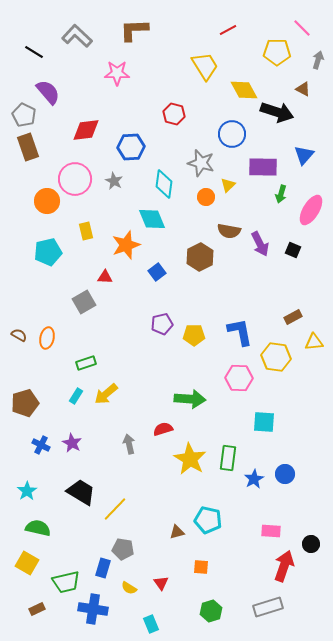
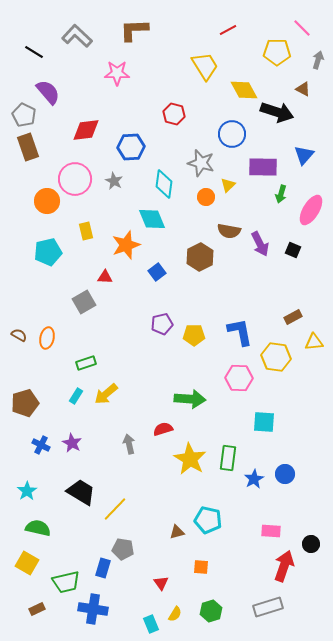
yellow semicircle at (129, 588): moved 46 px right, 26 px down; rotated 91 degrees counterclockwise
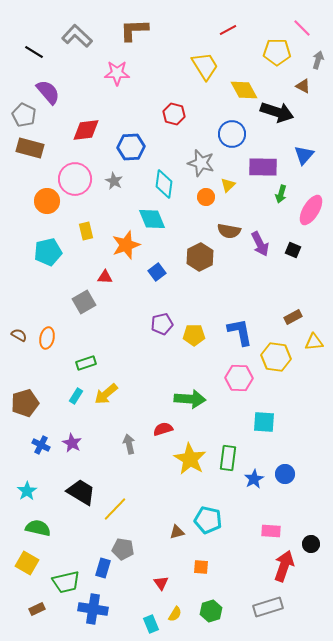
brown triangle at (303, 89): moved 3 px up
brown rectangle at (28, 147): moved 2 px right, 1 px down; rotated 56 degrees counterclockwise
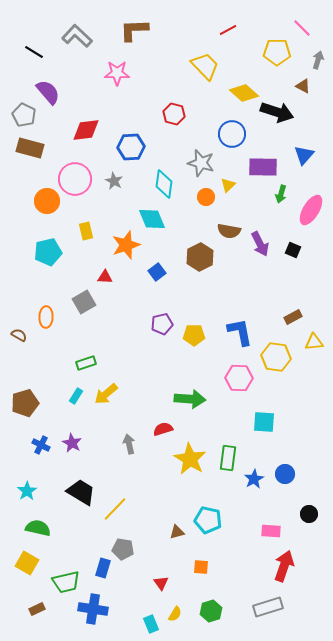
yellow trapezoid at (205, 66): rotated 12 degrees counterclockwise
yellow diamond at (244, 90): moved 3 px down; rotated 20 degrees counterclockwise
orange ellipse at (47, 338): moved 1 px left, 21 px up; rotated 10 degrees counterclockwise
black circle at (311, 544): moved 2 px left, 30 px up
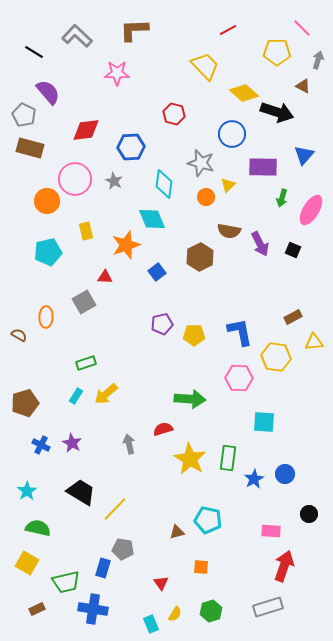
green arrow at (281, 194): moved 1 px right, 4 px down
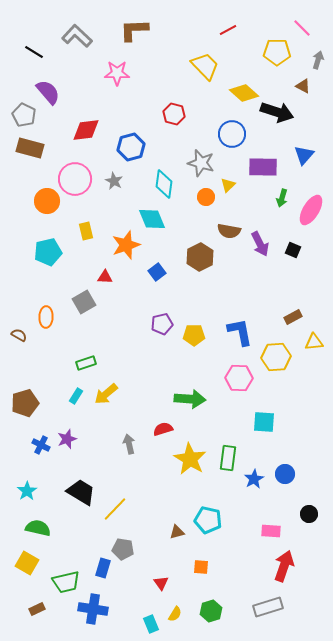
blue hexagon at (131, 147): rotated 12 degrees counterclockwise
yellow hexagon at (276, 357): rotated 12 degrees counterclockwise
purple star at (72, 443): moved 5 px left, 4 px up; rotated 24 degrees clockwise
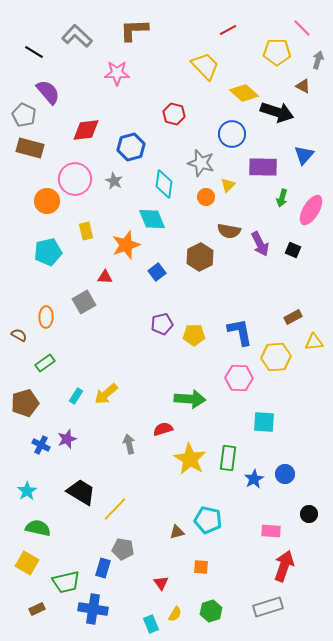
green rectangle at (86, 363): moved 41 px left; rotated 18 degrees counterclockwise
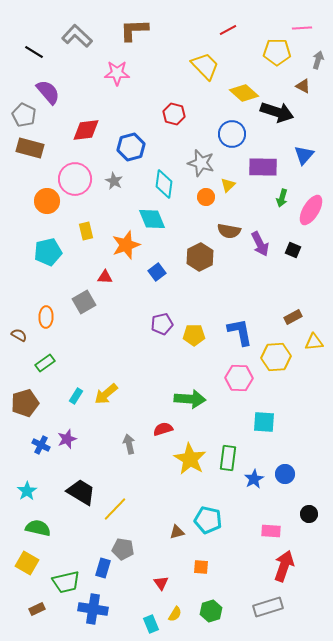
pink line at (302, 28): rotated 48 degrees counterclockwise
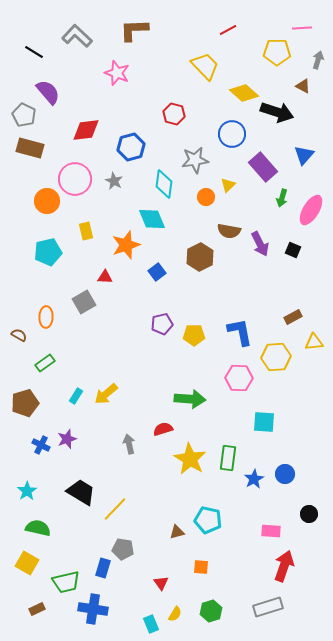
pink star at (117, 73): rotated 20 degrees clockwise
gray star at (201, 163): moved 6 px left, 3 px up; rotated 24 degrees counterclockwise
purple rectangle at (263, 167): rotated 48 degrees clockwise
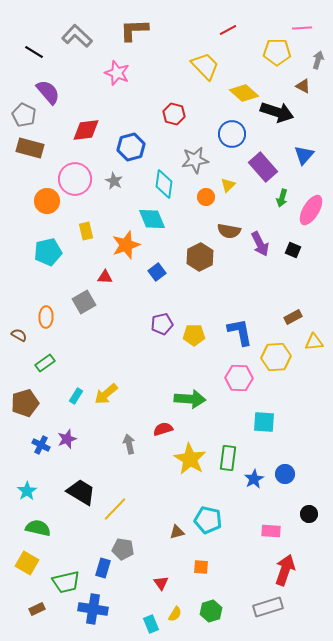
red arrow at (284, 566): moved 1 px right, 4 px down
